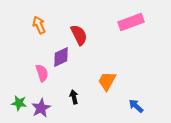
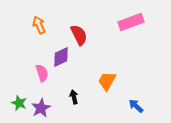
green star: rotated 14 degrees clockwise
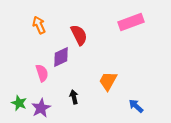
orange trapezoid: moved 1 px right
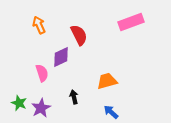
orange trapezoid: moved 1 px left; rotated 45 degrees clockwise
blue arrow: moved 25 px left, 6 px down
